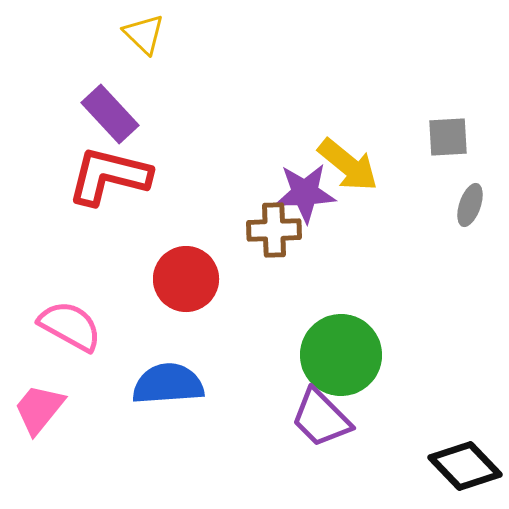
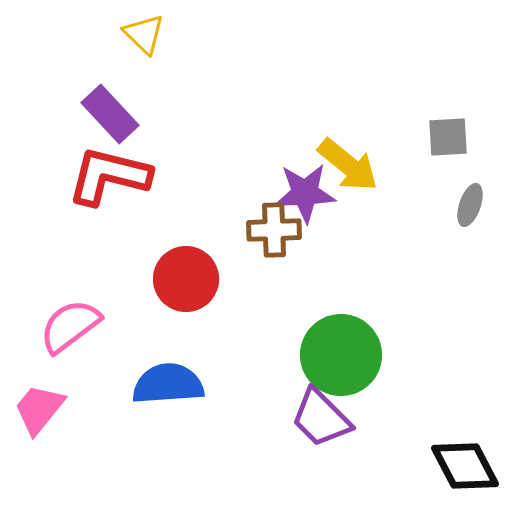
pink semicircle: rotated 66 degrees counterclockwise
black diamond: rotated 16 degrees clockwise
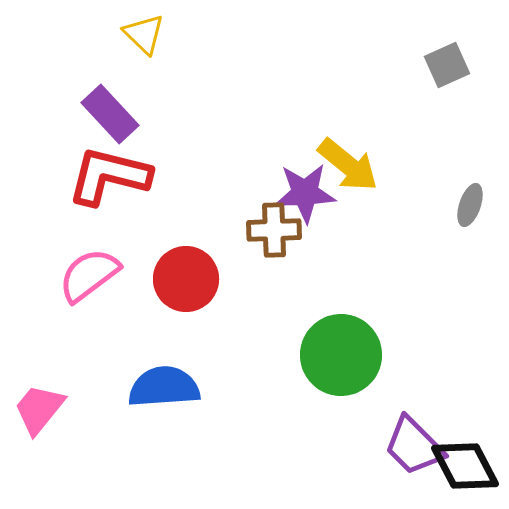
gray square: moved 1 px left, 72 px up; rotated 21 degrees counterclockwise
pink semicircle: moved 19 px right, 51 px up
blue semicircle: moved 4 px left, 3 px down
purple trapezoid: moved 93 px right, 28 px down
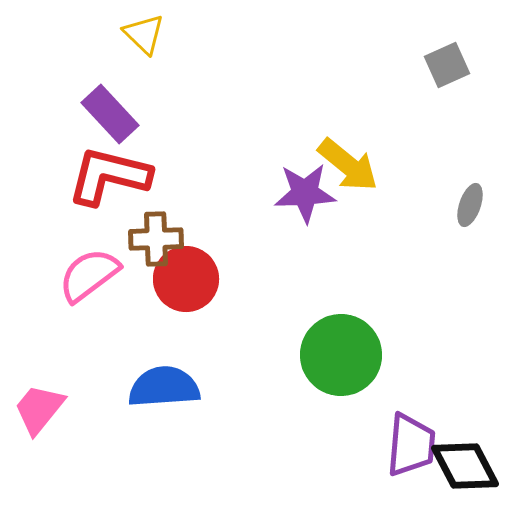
brown cross: moved 118 px left, 9 px down
purple trapezoid: moved 3 px left, 1 px up; rotated 130 degrees counterclockwise
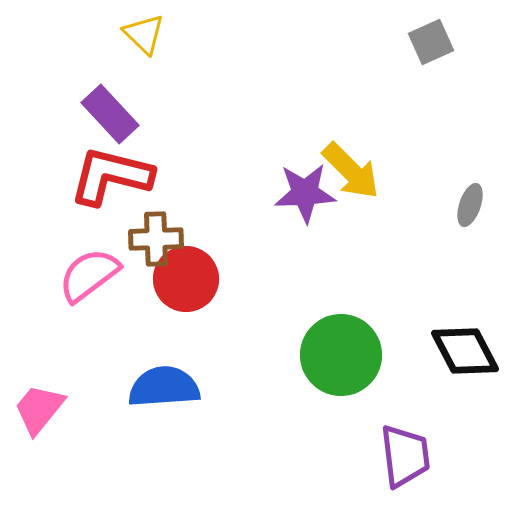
gray square: moved 16 px left, 23 px up
yellow arrow: moved 3 px right, 6 px down; rotated 6 degrees clockwise
red L-shape: moved 2 px right
purple trapezoid: moved 6 px left, 11 px down; rotated 12 degrees counterclockwise
black diamond: moved 115 px up
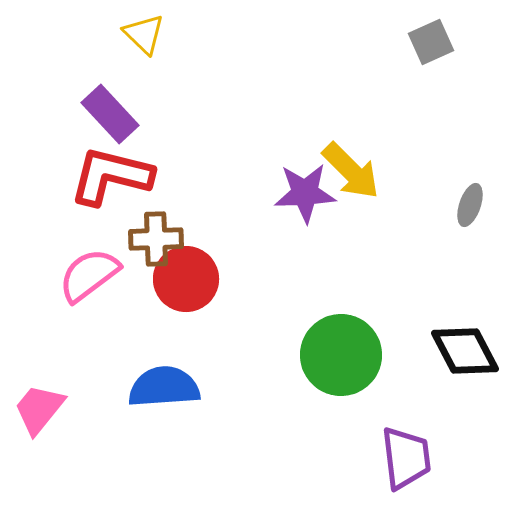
purple trapezoid: moved 1 px right, 2 px down
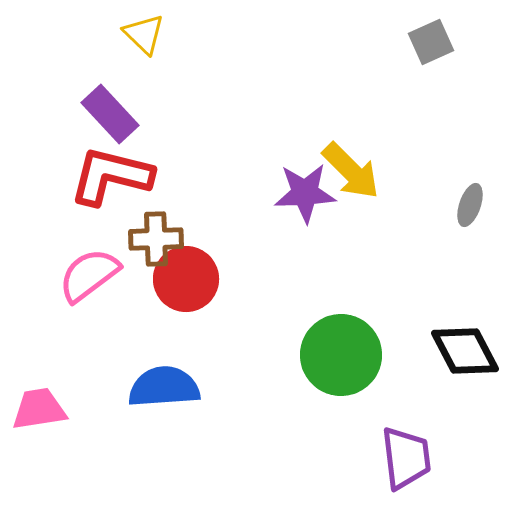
pink trapezoid: rotated 42 degrees clockwise
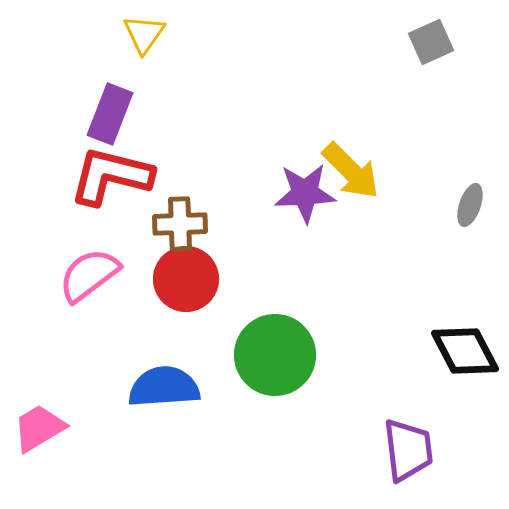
yellow triangle: rotated 21 degrees clockwise
purple rectangle: rotated 64 degrees clockwise
brown cross: moved 24 px right, 15 px up
green circle: moved 66 px left
pink trapezoid: moved 19 px down; rotated 22 degrees counterclockwise
purple trapezoid: moved 2 px right, 8 px up
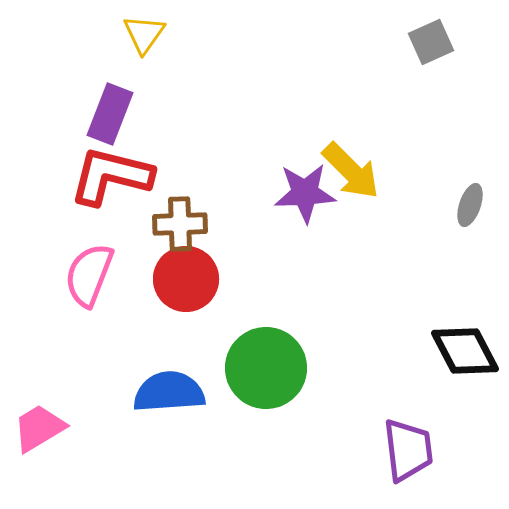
pink semicircle: rotated 32 degrees counterclockwise
green circle: moved 9 px left, 13 px down
blue semicircle: moved 5 px right, 5 px down
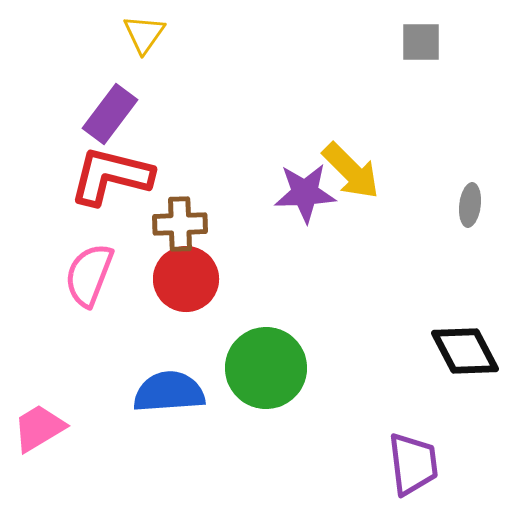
gray square: moved 10 px left; rotated 24 degrees clockwise
purple rectangle: rotated 16 degrees clockwise
gray ellipse: rotated 12 degrees counterclockwise
purple trapezoid: moved 5 px right, 14 px down
